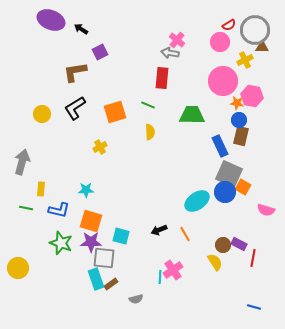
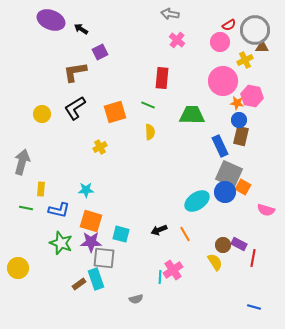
gray arrow at (170, 53): moved 39 px up
cyan square at (121, 236): moved 2 px up
brown rectangle at (111, 284): moved 32 px left
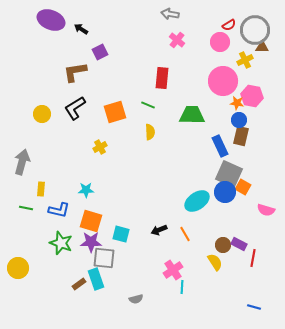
cyan line at (160, 277): moved 22 px right, 10 px down
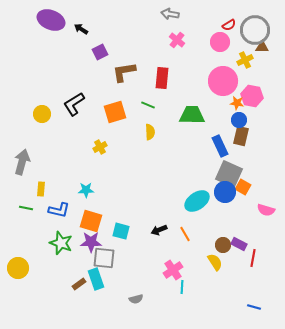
brown L-shape at (75, 72): moved 49 px right
black L-shape at (75, 108): moved 1 px left, 4 px up
cyan square at (121, 234): moved 3 px up
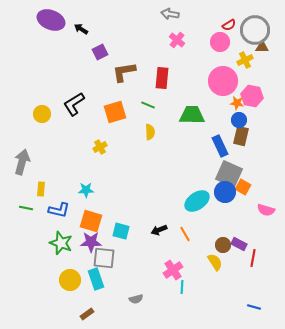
yellow circle at (18, 268): moved 52 px right, 12 px down
brown rectangle at (79, 284): moved 8 px right, 30 px down
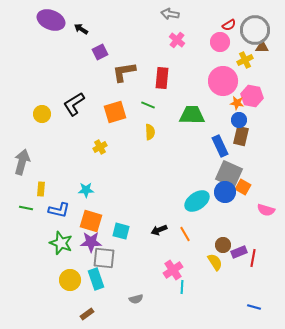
purple rectangle at (239, 244): moved 8 px down; rotated 49 degrees counterclockwise
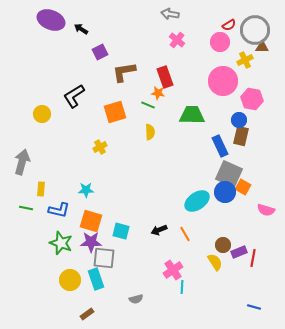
red rectangle at (162, 78): moved 3 px right, 1 px up; rotated 25 degrees counterclockwise
pink hexagon at (252, 96): moved 3 px down
orange star at (237, 103): moved 79 px left, 10 px up
black L-shape at (74, 104): moved 8 px up
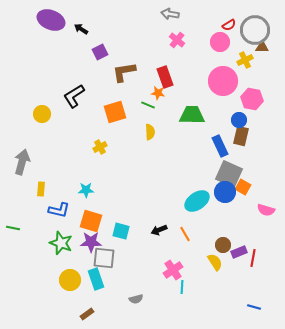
green line at (26, 208): moved 13 px left, 20 px down
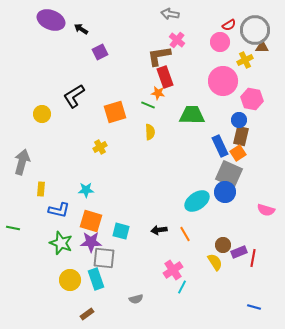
brown L-shape at (124, 72): moved 35 px right, 16 px up
orange square at (243, 187): moved 5 px left, 34 px up; rotated 28 degrees clockwise
black arrow at (159, 230): rotated 14 degrees clockwise
cyan line at (182, 287): rotated 24 degrees clockwise
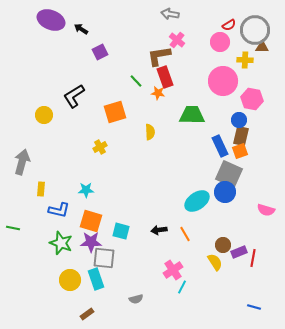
yellow cross at (245, 60): rotated 28 degrees clockwise
green line at (148, 105): moved 12 px left, 24 px up; rotated 24 degrees clockwise
yellow circle at (42, 114): moved 2 px right, 1 px down
orange square at (238, 153): moved 2 px right, 2 px up; rotated 14 degrees clockwise
